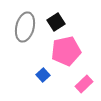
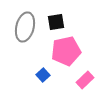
black square: rotated 24 degrees clockwise
pink rectangle: moved 1 px right, 4 px up
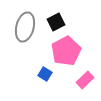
black square: rotated 18 degrees counterclockwise
pink pentagon: rotated 16 degrees counterclockwise
blue square: moved 2 px right, 1 px up; rotated 16 degrees counterclockwise
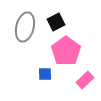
pink pentagon: rotated 8 degrees counterclockwise
blue square: rotated 32 degrees counterclockwise
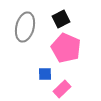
black square: moved 5 px right, 3 px up
pink pentagon: moved 3 px up; rotated 12 degrees counterclockwise
pink rectangle: moved 23 px left, 9 px down
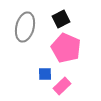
pink rectangle: moved 3 px up
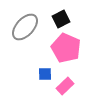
gray ellipse: rotated 28 degrees clockwise
pink rectangle: moved 3 px right
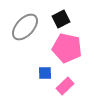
pink pentagon: moved 1 px right; rotated 12 degrees counterclockwise
blue square: moved 1 px up
